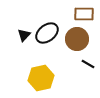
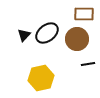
black line: rotated 40 degrees counterclockwise
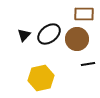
black ellipse: moved 2 px right, 1 px down
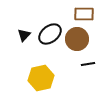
black ellipse: moved 1 px right
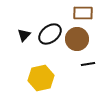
brown rectangle: moved 1 px left, 1 px up
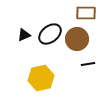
brown rectangle: moved 3 px right
black triangle: rotated 24 degrees clockwise
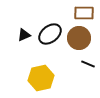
brown rectangle: moved 2 px left
brown circle: moved 2 px right, 1 px up
black line: rotated 32 degrees clockwise
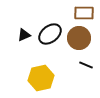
black line: moved 2 px left, 1 px down
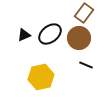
brown rectangle: rotated 54 degrees counterclockwise
yellow hexagon: moved 1 px up
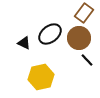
black triangle: moved 8 px down; rotated 48 degrees clockwise
black line: moved 1 px right, 5 px up; rotated 24 degrees clockwise
